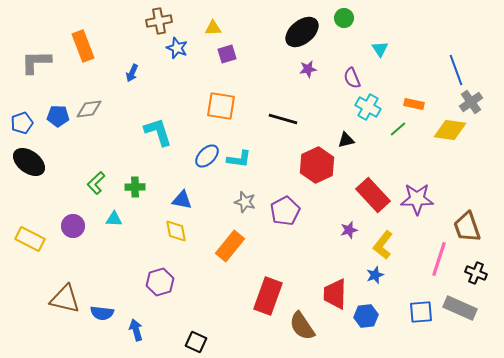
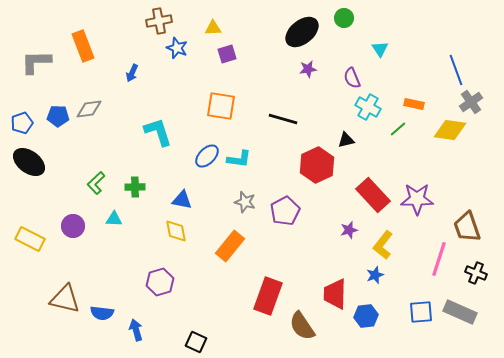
gray rectangle at (460, 308): moved 4 px down
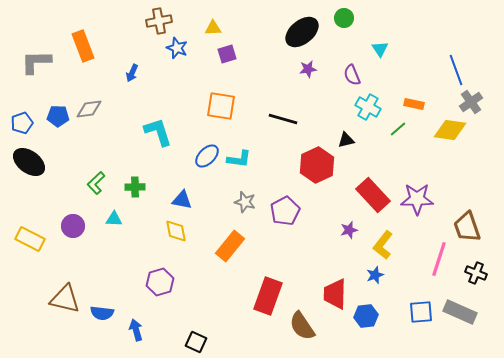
purple semicircle at (352, 78): moved 3 px up
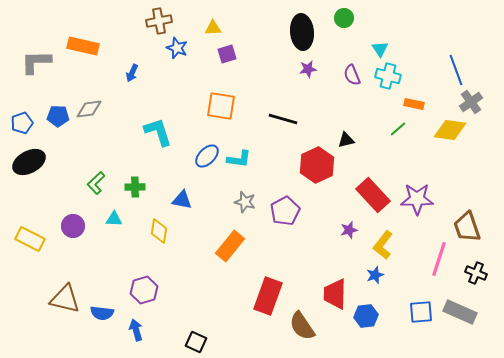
black ellipse at (302, 32): rotated 56 degrees counterclockwise
orange rectangle at (83, 46): rotated 56 degrees counterclockwise
cyan cross at (368, 107): moved 20 px right, 31 px up; rotated 15 degrees counterclockwise
black ellipse at (29, 162): rotated 64 degrees counterclockwise
yellow diamond at (176, 231): moved 17 px left; rotated 20 degrees clockwise
purple hexagon at (160, 282): moved 16 px left, 8 px down
